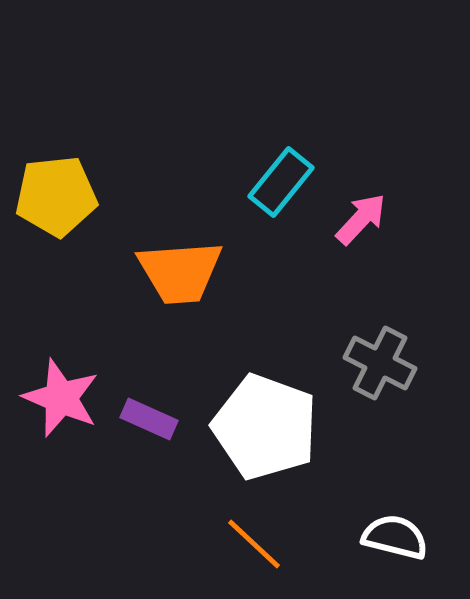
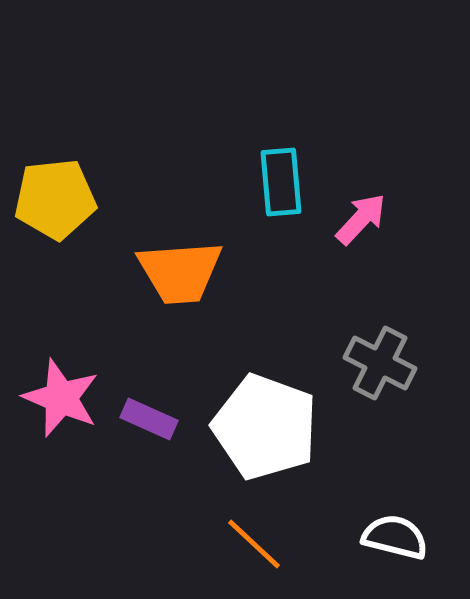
cyan rectangle: rotated 44 degrees counterclockwise
yellow pentagon: moved 1 px left, 3 px down
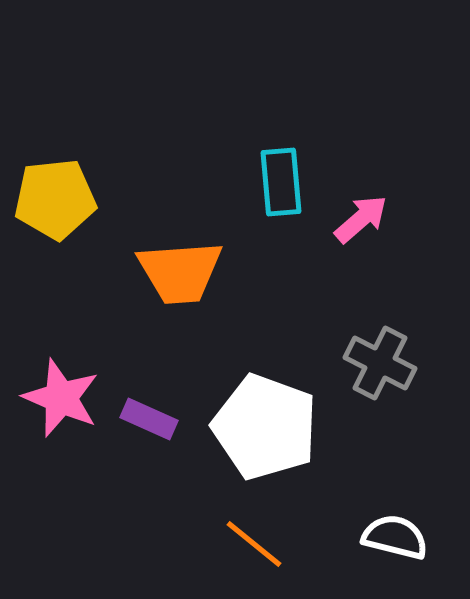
pink arrow: rotated 6 degrees clockwise
orange line: rotated 4 degrees counterclockwise
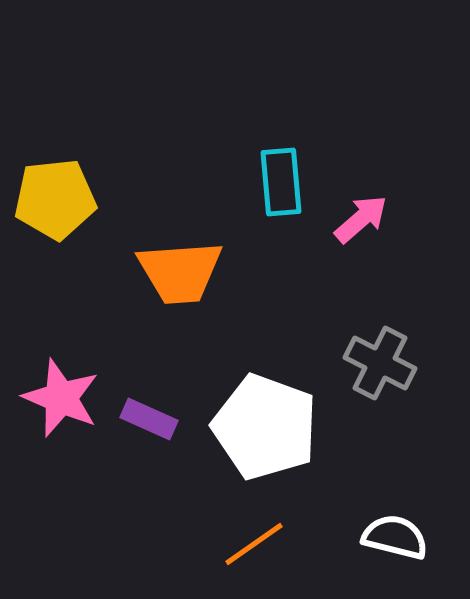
orange line: rotated 74 degrees counterclockwise
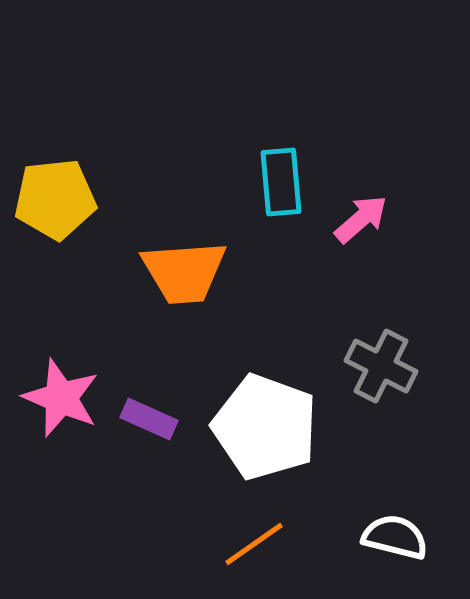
orange trapezoid: moved 4 px right
gray cross: moved 1 px right, 3 px down
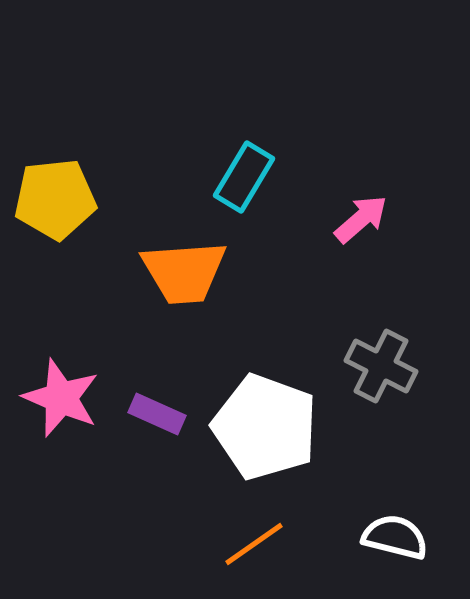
cyan rectangle: moved 37 px left, 5 px up; rotated 36 degrees clockwise
purple rectangle: moved 8 px right, 5 px up
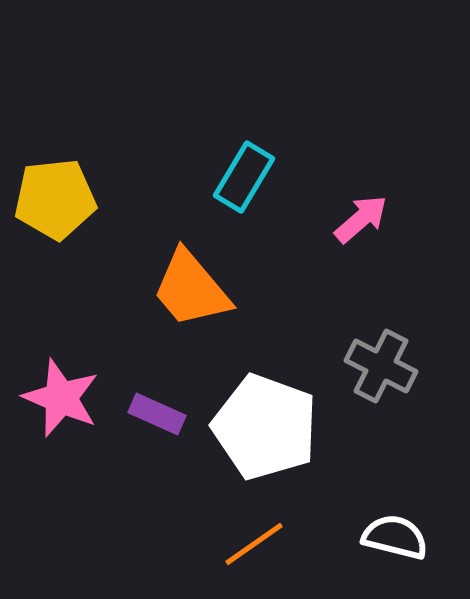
orange trapezoid: moved 7 px right, 17 px down; rotated 54 degrees clockwise
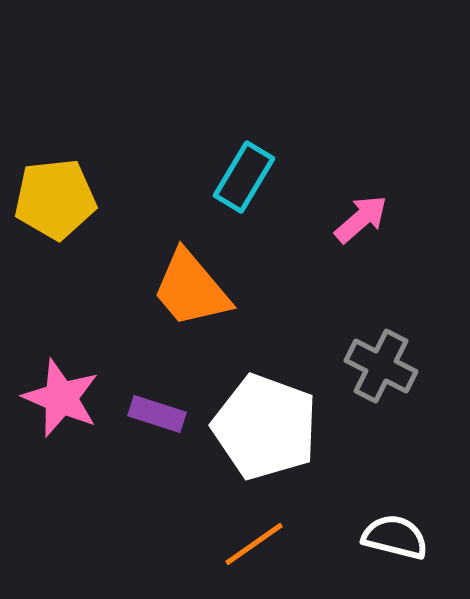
purple rectangle: rotated 6 degrees counterclockwise
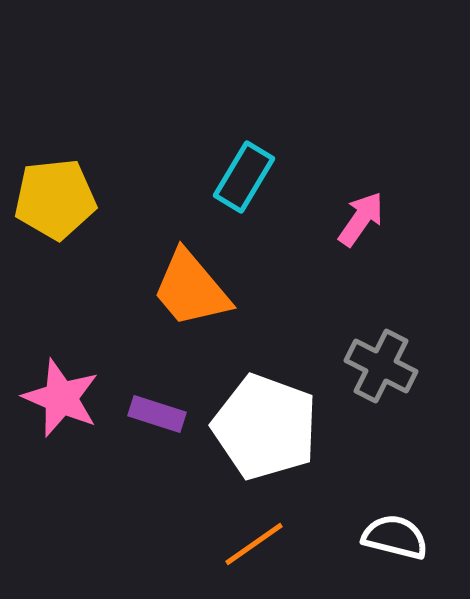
pink arrow: rotated 14 degrees counterclockwise
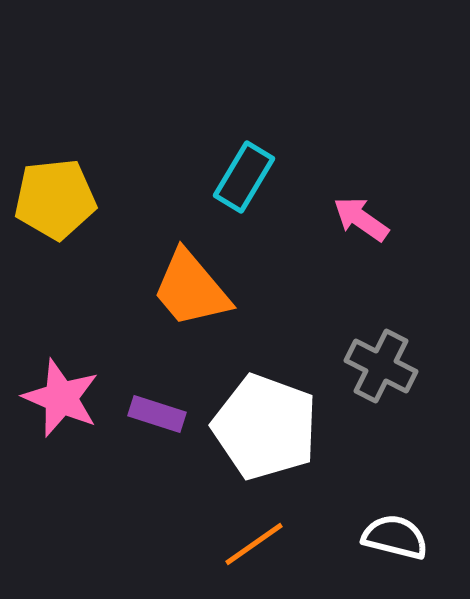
pink arrow: rotated 90 degrees counterclockwise
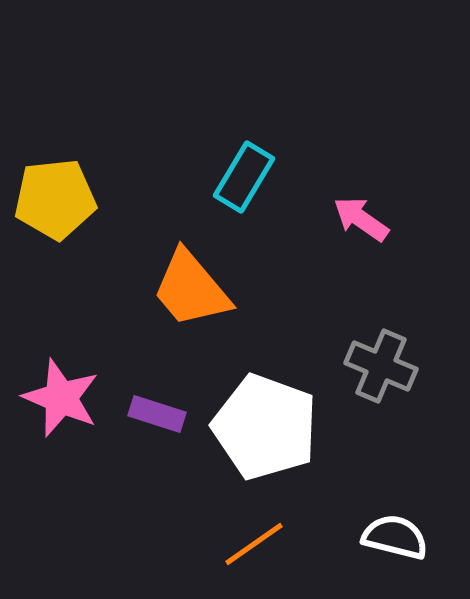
gray cross: rotated 4 degrees counterclockwise
